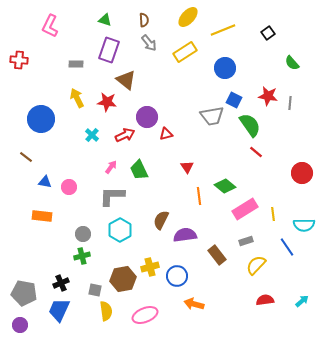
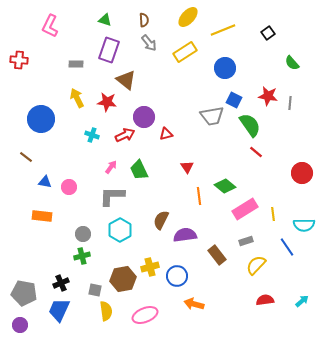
purple circle at (147, 117): moved 3 px left
cyan cross at (92, 135): rotated 24 degrees counterclockwise
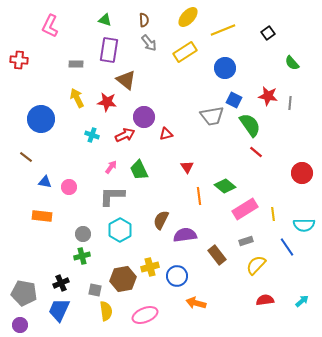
purple rectangle at (109, 50): rotated 10 degrees counterclockwise
orange arrow at (194, 304): moved 2 px right, 1 px up
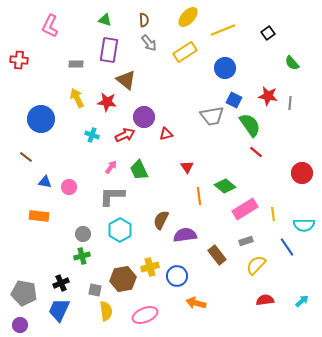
orange rectangle at (42, 216): moved 3 px left
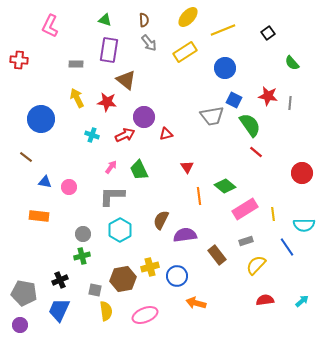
black cross at (61, 283): moved 1 px left, 3 px up
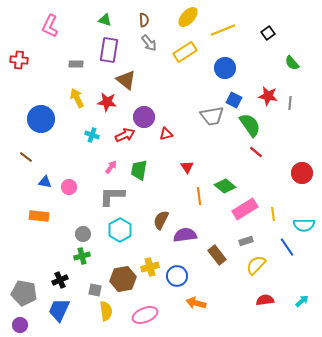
green trapezoid at (139, 170): rotated 35 degrees clockwise
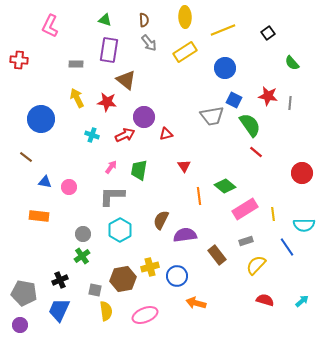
yellow ellipse at (188, 17): moved 3 px left; rotated 45 degrees counterclockwise
red triangle at (187, 167): moved 3 px left, 1 px up
green cross at (82, 256): rotated 21 degrees counterclockwise
red semicircle at (265, 300): rotated 24 degrees clockwise
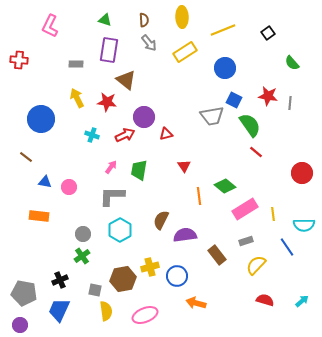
yellow ellipse at (185, 17): moved 3 px left
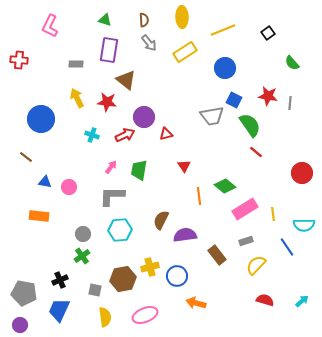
cyan hexagon at (120, 230): rotated 25 degrees clockwise
yellow semicircle at (106, 311): moved 1 px left, 6 px down
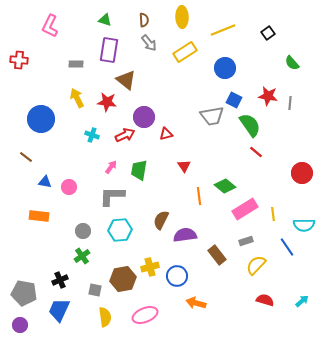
gray circle at (83, 234): moved 3 px up
